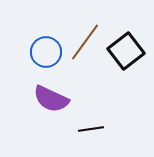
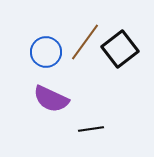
black square: moved 6 px left, 2 px up
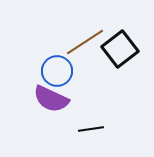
brown line: rotated 21 degrees clockwise
blue circle: moved 11 px right, 19 px down
